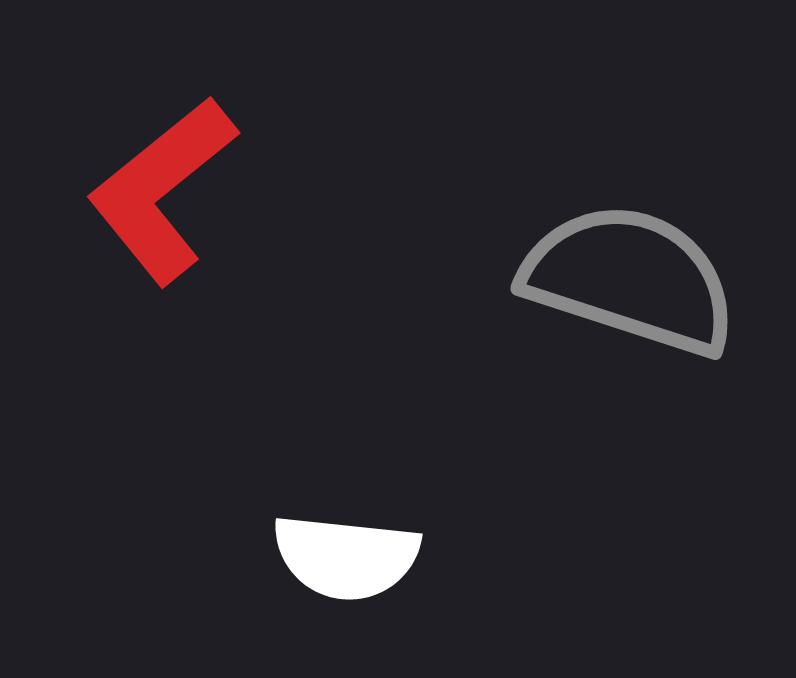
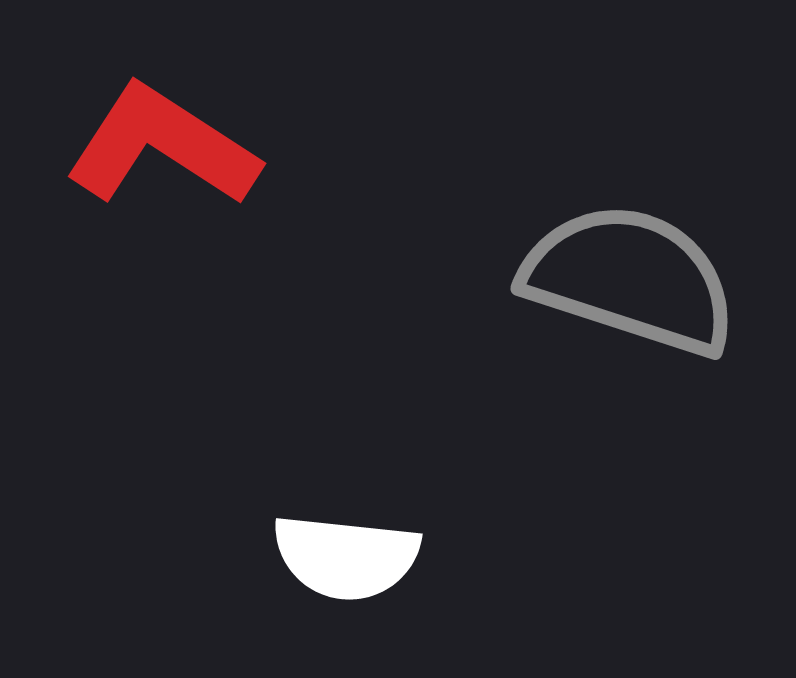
red L-shape: moved 44 px up; rotated 72 degrees clockwise
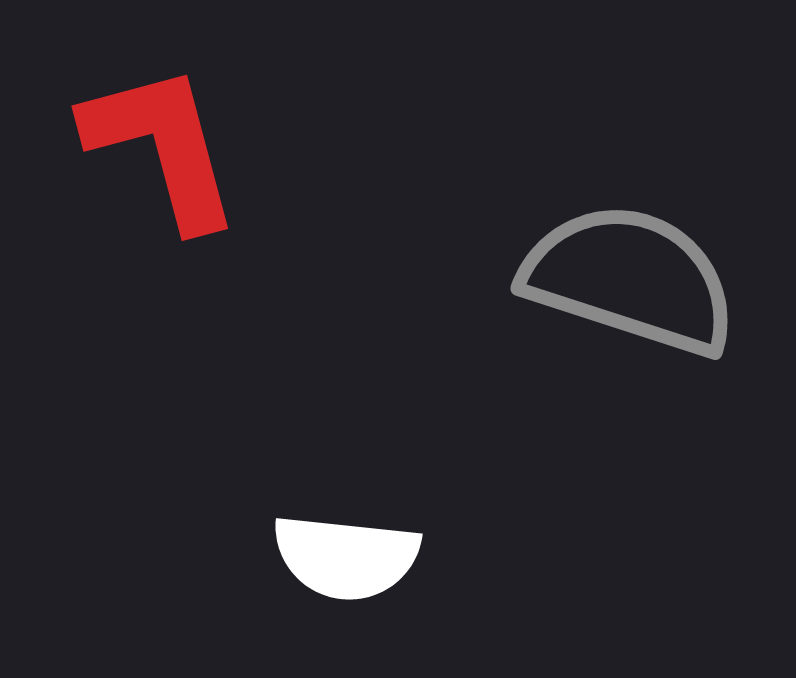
red L-shape: rotated 42 degrees clockwise
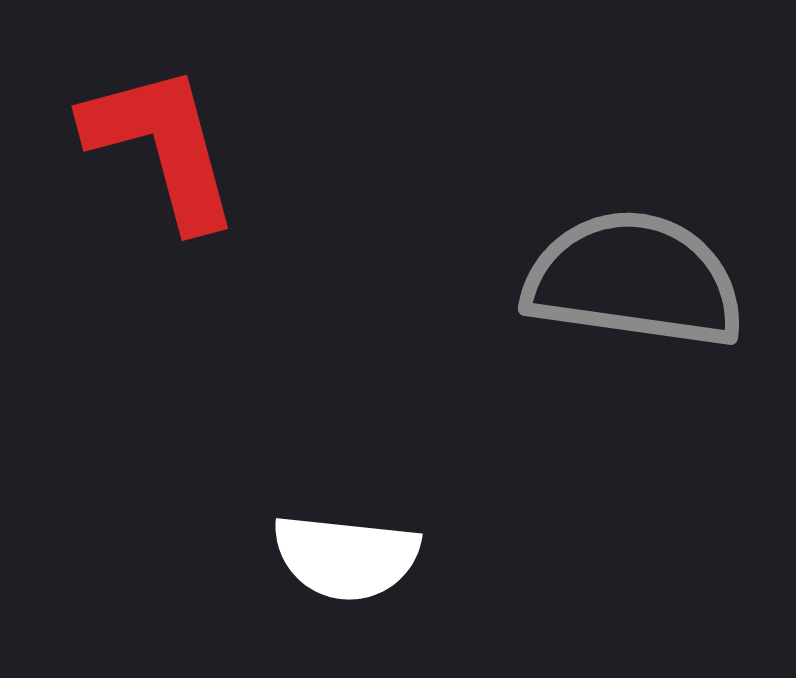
gray semicircle: moved 4 px right, 1 px down; rotated 10 degrees counterclockwise
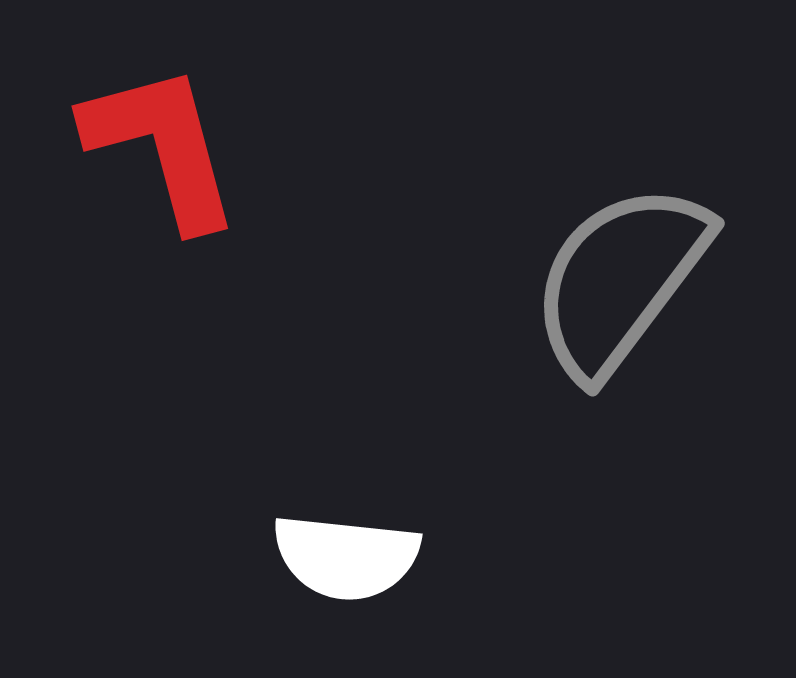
gray semicircle: moved 14 px left; rotated 61 degrees counterclockwise
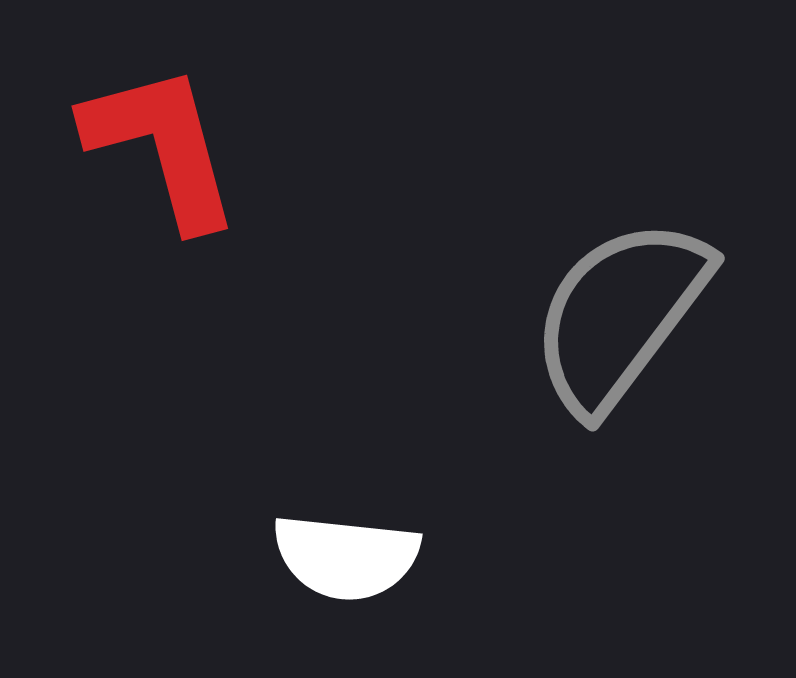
gray semicircle: moved 35 px down
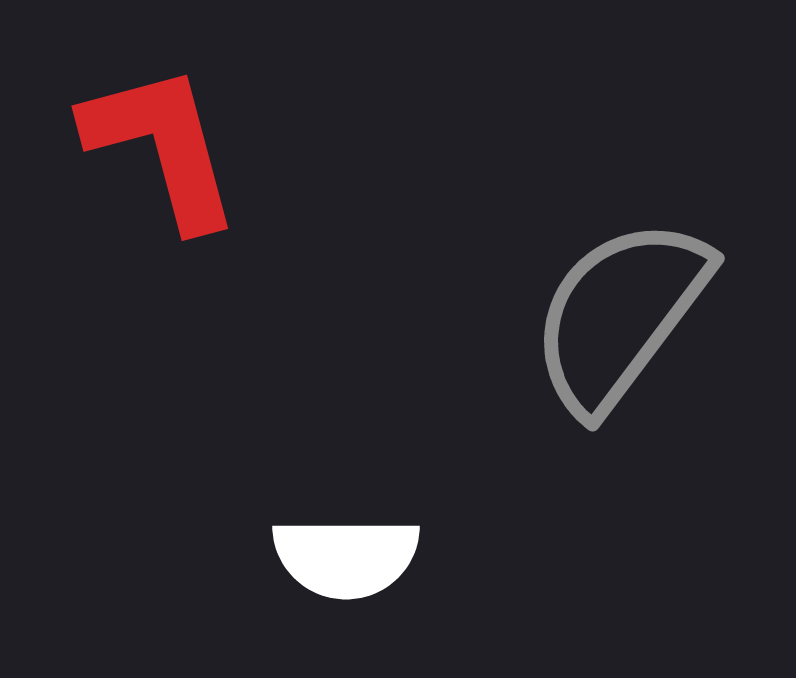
white semicircle: rotated 6 degrees counterclockwise
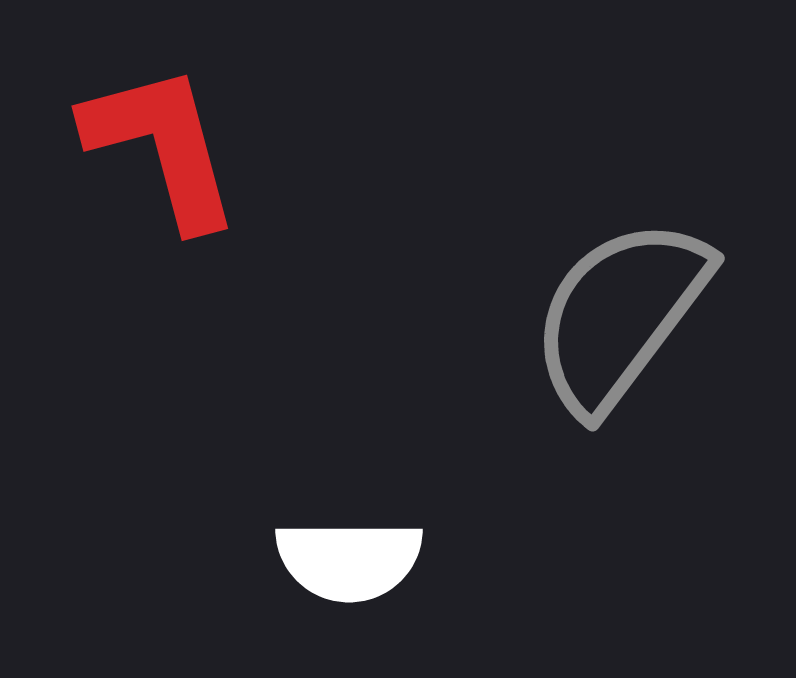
white semicircle: moved 3 px right, 3 px down
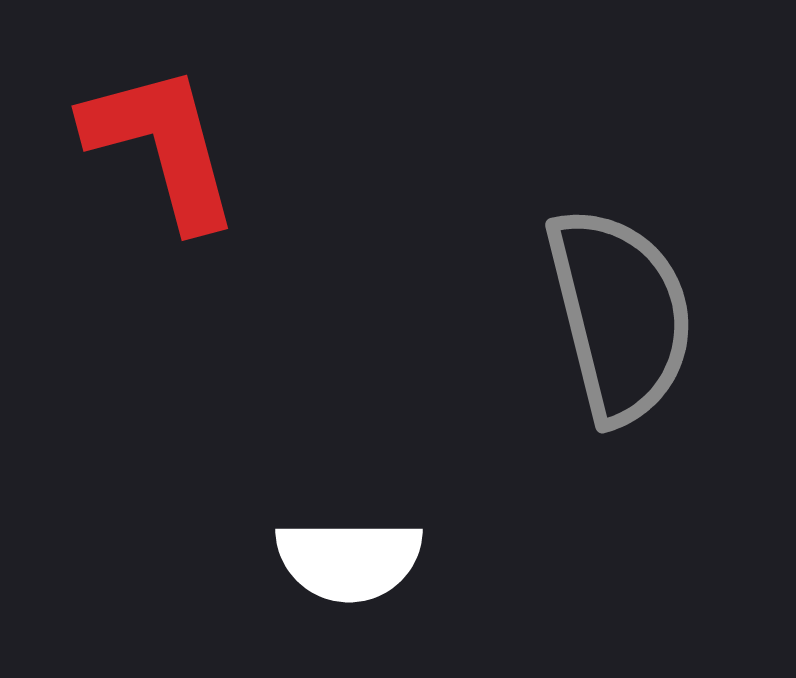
gray semicircle: rotated 129 degrees clockwise
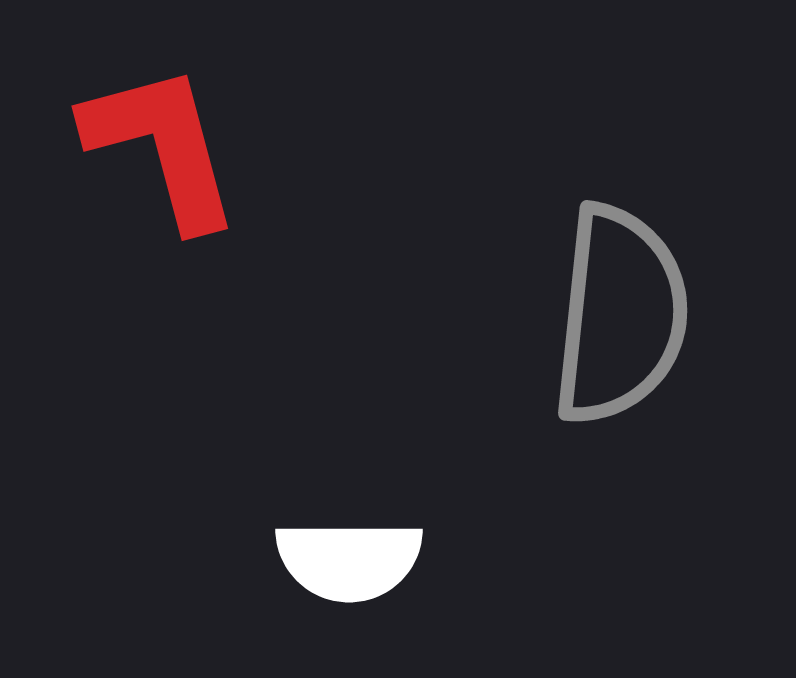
gray semicircle: rotated 20 degrees clockwise
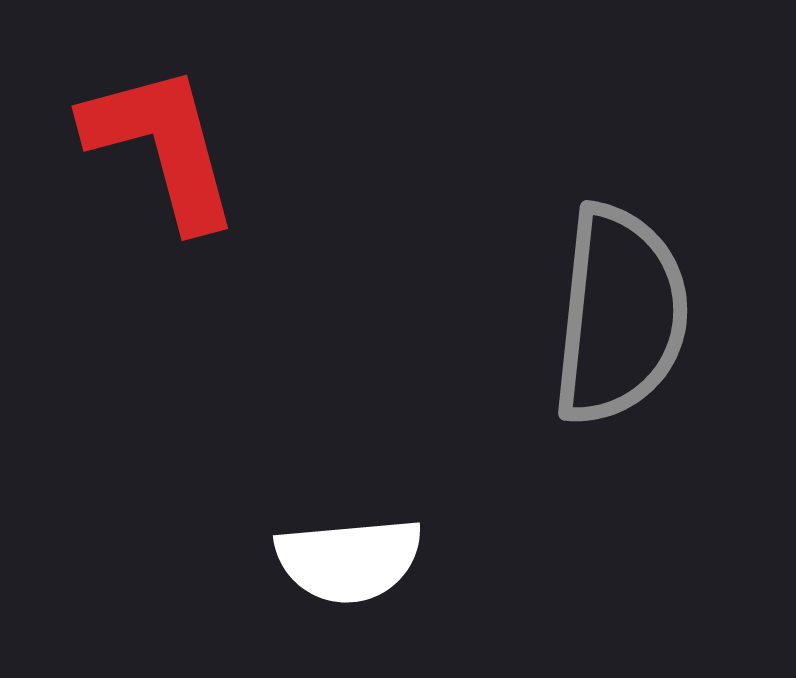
white semicircle: rotated 5 degrees counterclockwise
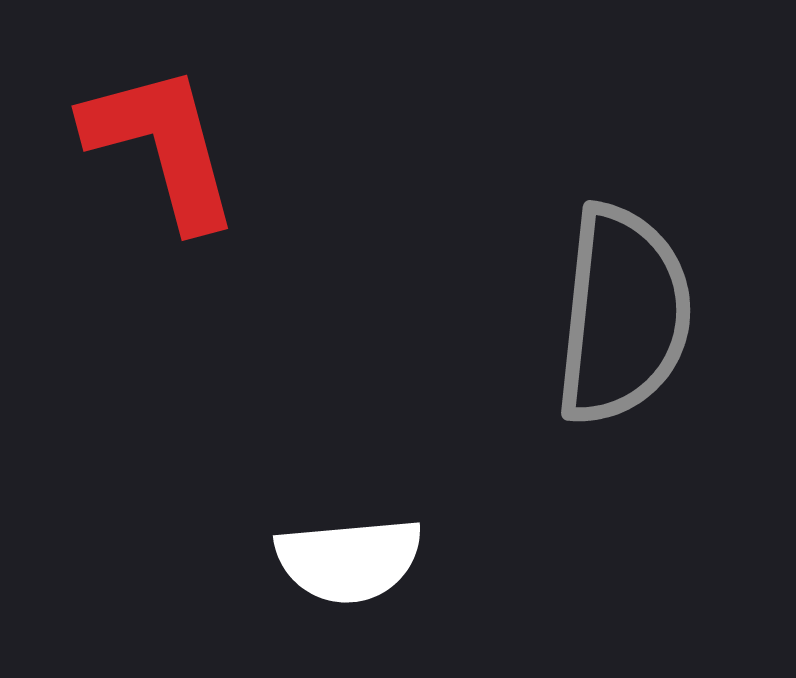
gray semicircle: moved 3 px right
